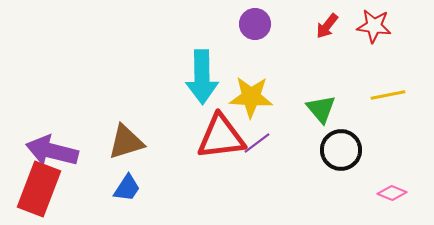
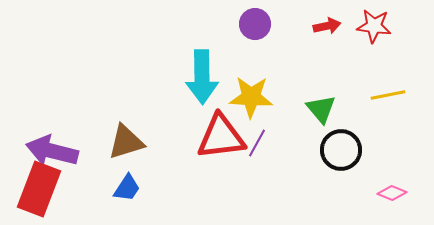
red arrow: rotated 140 degrees counterclockwise
purple line: rotated 24 degrees counterclockwise
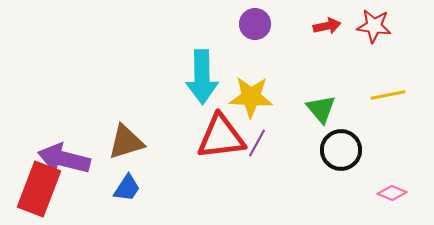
purple arrow: moved 12 px right, 8 px down
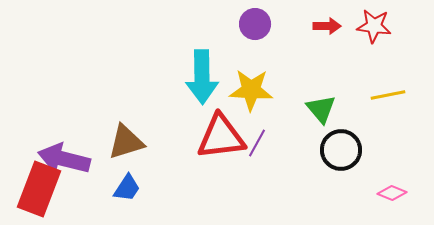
red arrow: rotated 12 degrees clockwise
yellow star: moved 7 px up
